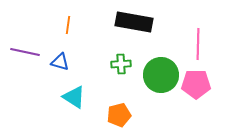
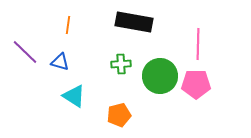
purple line: rotated 32 degrees clockwise
green circle: moved 1 px left, 1 px down
cyan triangle: moved 1 px up
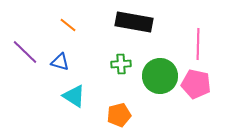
orange line: rotated 60 degrees counterclockwise
pink pentagon: rotated 12 degrees clockwise
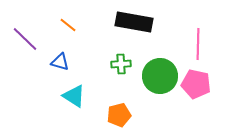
purple line: moved 13 px up
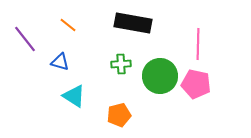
black rectangle: moved 1 px left, 1 px down
purple line: rotated 8 degrees clockwise
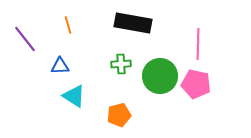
orange line: rotated 36 degrees clockwise
blue triangle: moved 4 px down; rotated 18 degrees counterclockwise
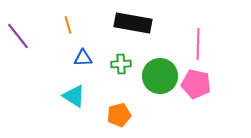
purple line: moved 7 px left, 3 px up
blue triangle: moved 23 px right, 8 px up
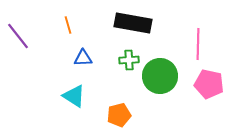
green cross: moved 8 px right, 4 px up
pink pentagon: moved 13 px right
